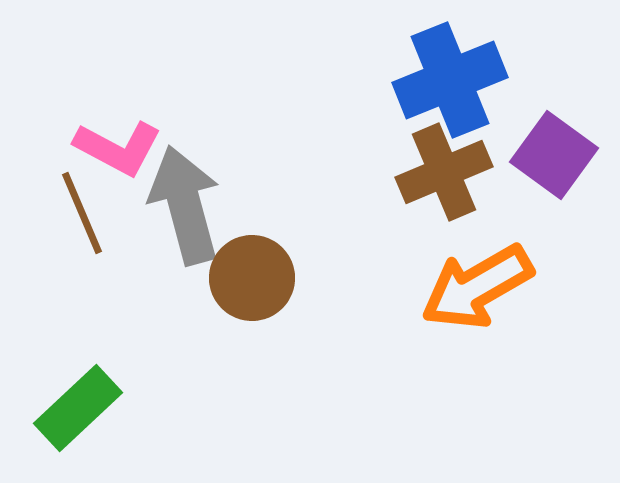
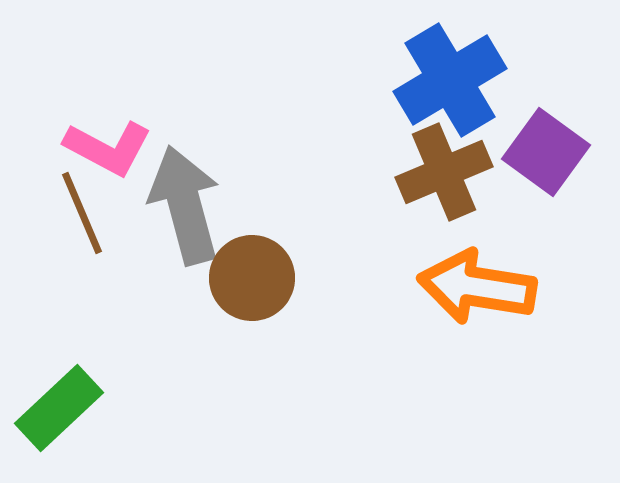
blue cross: rotated 9 degrees counterclockwise
pink L-shape: moved 10 px left
purple square: moved 8 px left, 3 px up
orange arrow: rotated 39 degrees clockwise
green rectangle: moved 19 px left
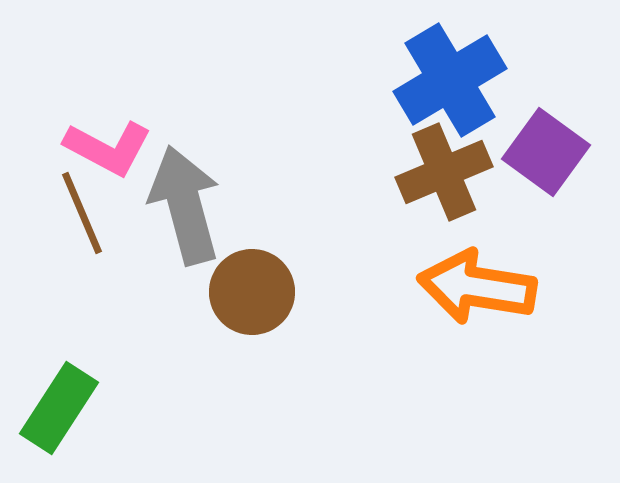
brown circle: moved 14 px down
green rectangle: rotated 14 degrees counterclockwise
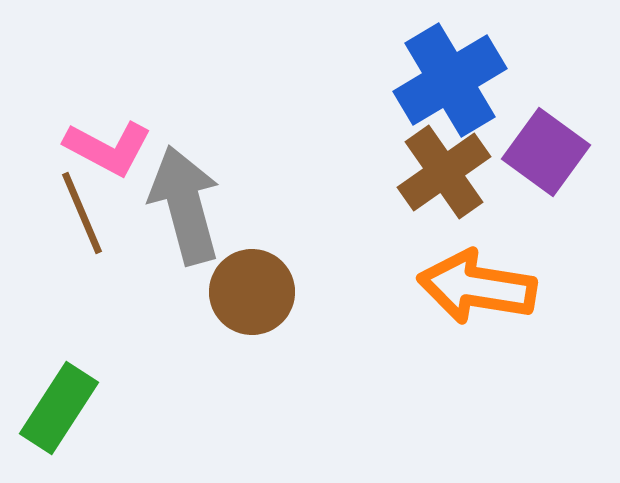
brown cross: rotated 12 degrees counterclockwise
